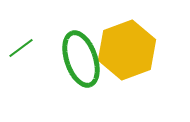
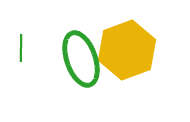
green line: rotated 52 degrees counterclockwise
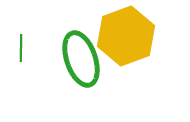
yellow hexagon: moved 1 px left, 14 px up
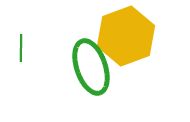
green ellipse: moved 10 px right, 8 px down
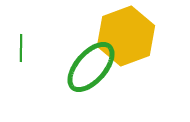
green ellipse: rotated 60 degrees clockwise
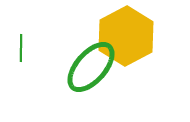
yellow hexagon: rotated 8 degrees counterclockwise
